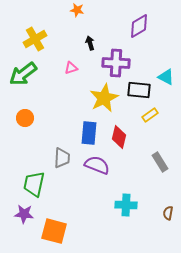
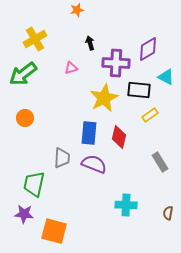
orange star: rotated 24 degrees counterclockwise
purple diamond: moved 9 px right, 23 px down
purple semicircle: moved 3 px left, 1 px up
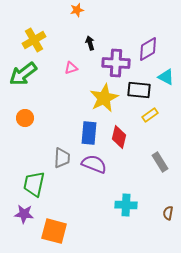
yellow cross: moved 1 px left, 1 px down
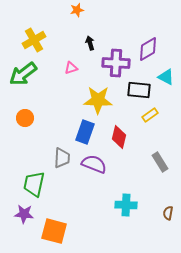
yellow star: moved 6 px left, 2 px down; rotated 28 degrees clockwise
blue rectangle: moved 4 px left, 1 px up; rotated 15 degrees clockwise
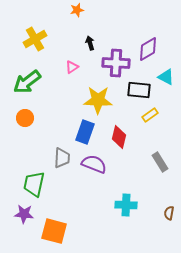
yellow cross: moved 1 px right, 1 px up
pink triangle: moved 1 px right, 1 px up; rotated 16 degrees counterclockwise
green arrow: moved 4 px right, 8 px down
brown semicircle: moved 1 px right
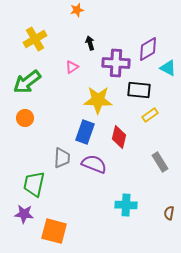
cyan triangle: moved 2 px right, 9 px up
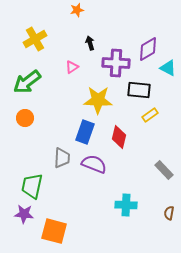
gray rectangle: moved 4 px right, 8 px down; rotated 12 degrees counterclockwise
green trapezoid: moved 2 px left, 2 px down
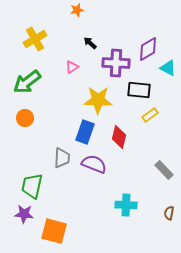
black arrow: rotated 32 degrees counterclockwise
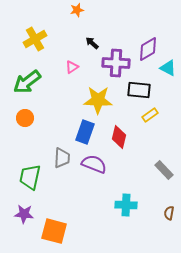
black arrow: moved 2 px right
green trapezoid: moved 2 px left, 9 px up
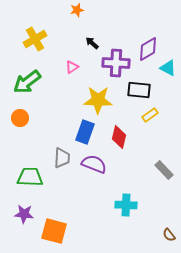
orange circle: moved 5 px left
green trapezoid: rotated 80 degrees clockwise
brown semicircle: moved 22 px down; rotated 48 degrees counterclockwise
